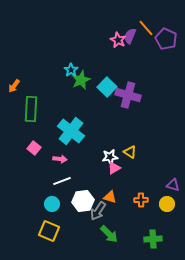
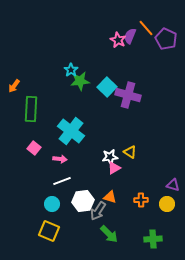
green star: moved 1 px left, 1 px down; rotated 18 degrees clockwise
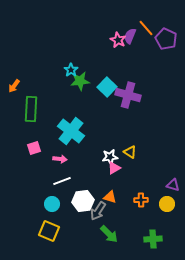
pink square: rotated 32 degrees clockwise
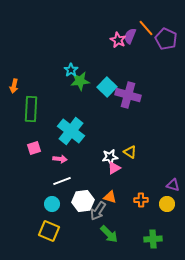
orange arrow: rotated 24 degrees counterclockwise
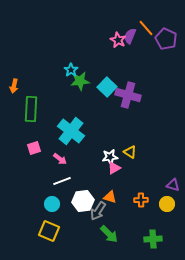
pink arrow: rotated 32 degrees clockwise
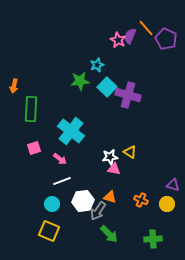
cyan star: moved 26 px right, 5 px up; rotated 16 degrees clockwise
pink triangle: moved 1 px down; rotated 40 degrees clockwise
orange cross: rotated 24 degrees clockwise
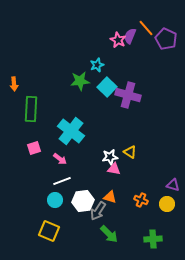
orange arrow: moved 2 px up; rotated 16 degrees counterclockwise
cyan circle: moved 3 px right, 4 px up
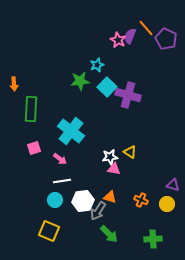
white line: rotated 12 degrees clockwise
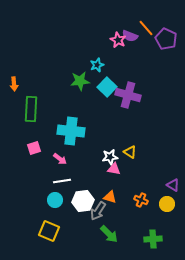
purple semicircle: rotated 91 degrees counterclockwise
cyan cross: rotated 32 degrees counterclockwise
purple triangle: rotated 16 degrees clockwise
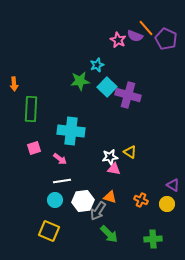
purple semicircle: moved 5 px right
